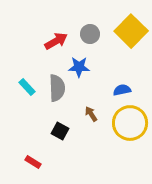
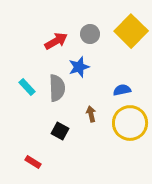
blue star: rotated 20 degrees counterclockwise
brown arrow: rotated 21 degrees clockwise
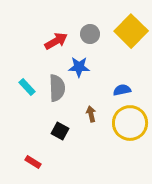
blue star: rotated 20 degrees clockwise
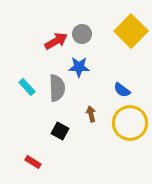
gray circle: moved 8 px left
blue semicircle: rotated 132 degrees counterclockwise
